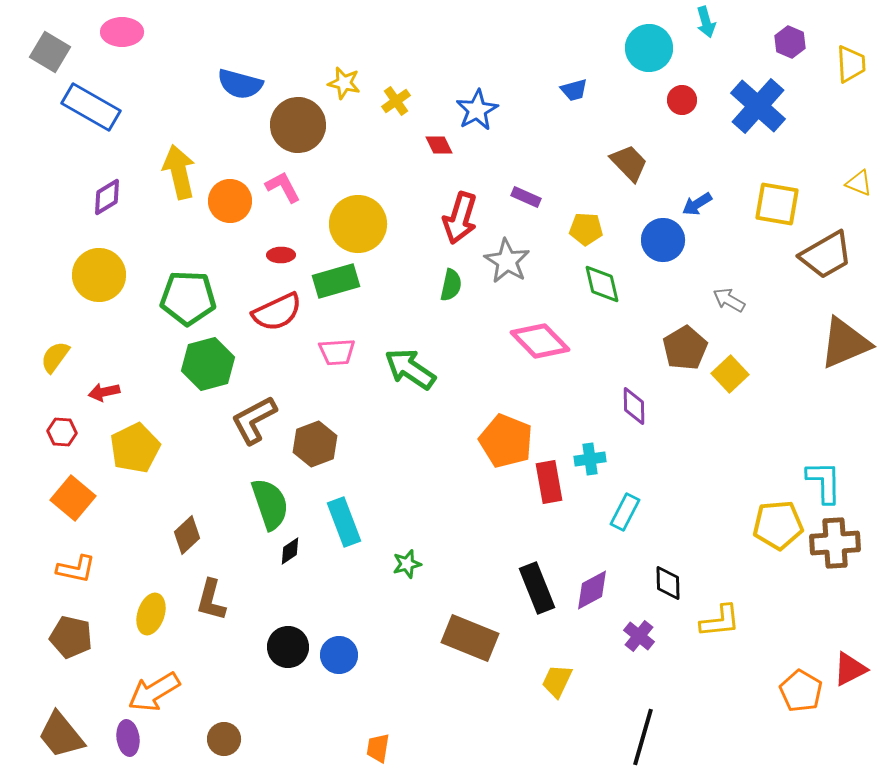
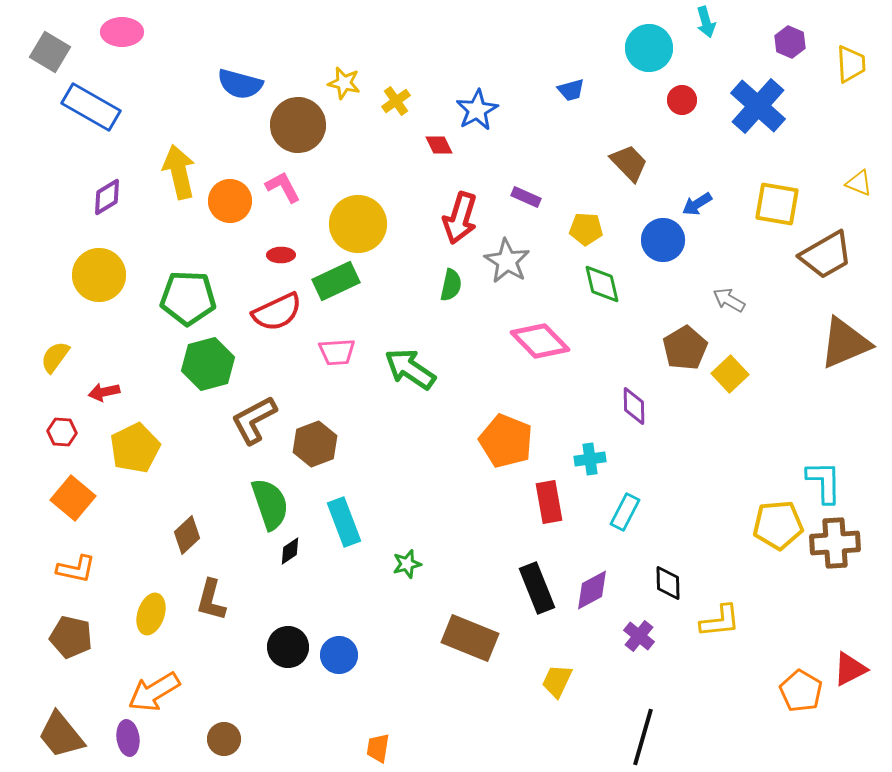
blue trapezoid at (574, 90): moved 3 px left
green rectangle at (336, 281): rotated 9 degrees counterclockwise
red rectangle at (549, 482): moved 20 px down
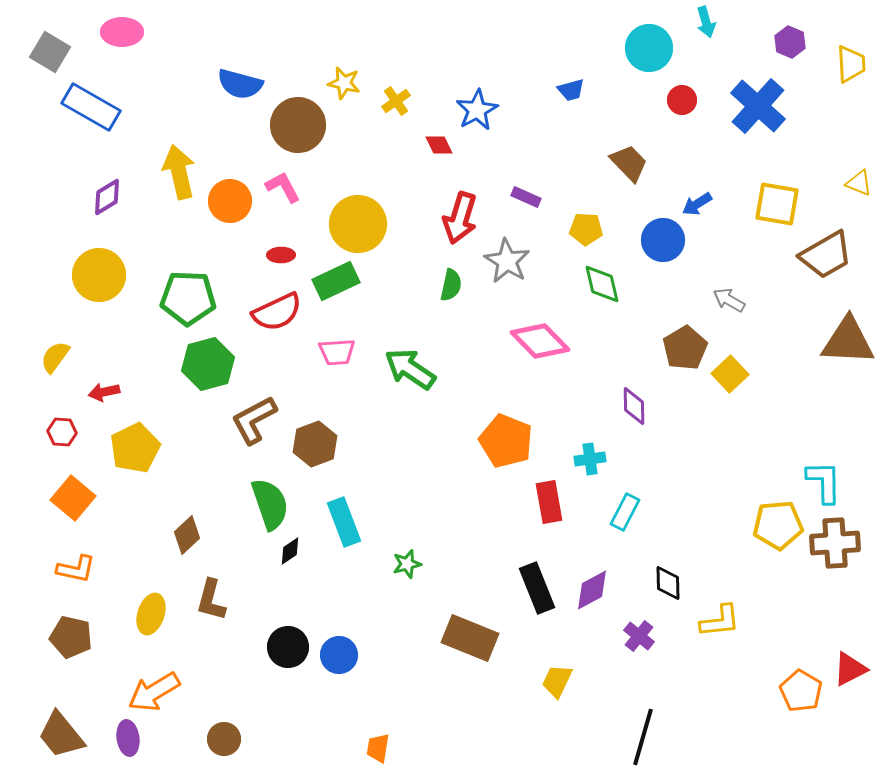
brown triangle at (845, 343): moved 3 px right, 2 px up; rotated 26 degrees clockwise
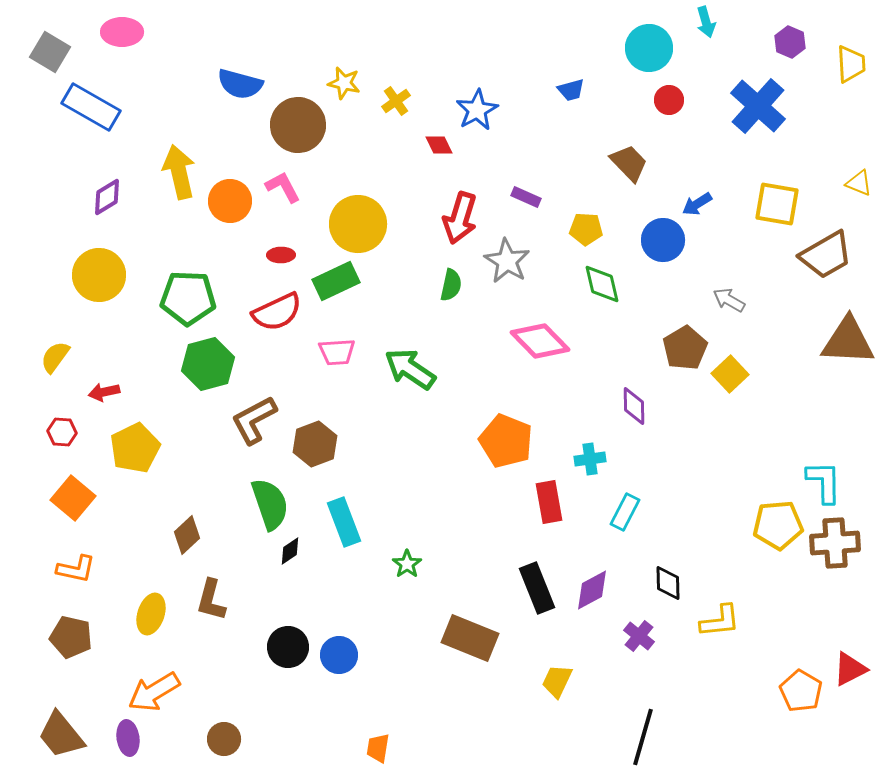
red circle at (682, 100): moved 13 px left
green star at (407, 564): rotated 20 degrees counterclockwise
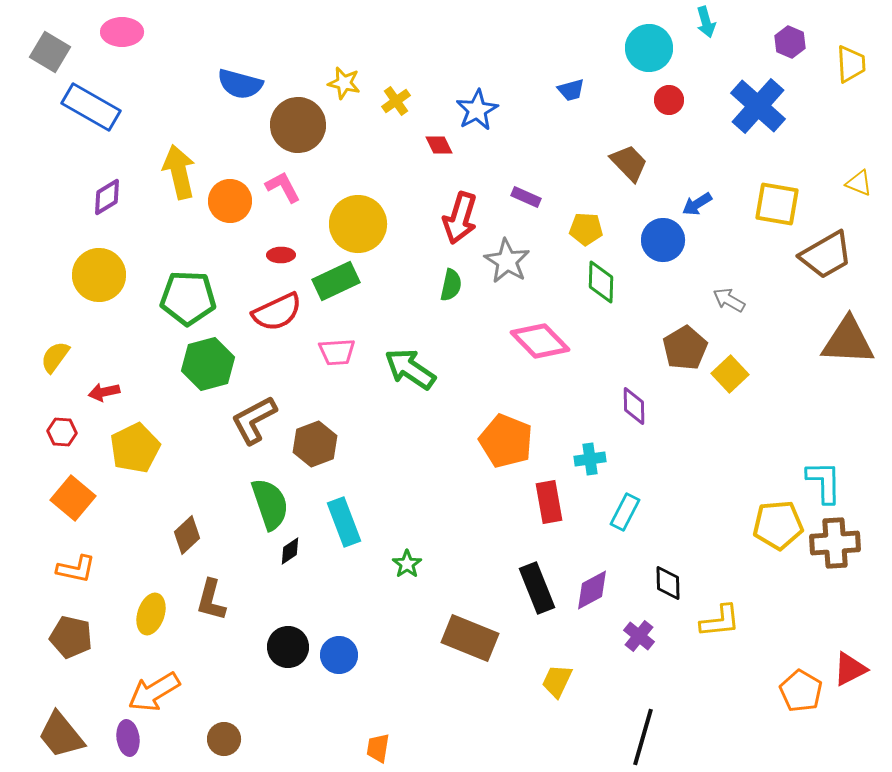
green diamond at (602, 284): moved 1 px left, 2 px up; rotated 15 degrees clockwise
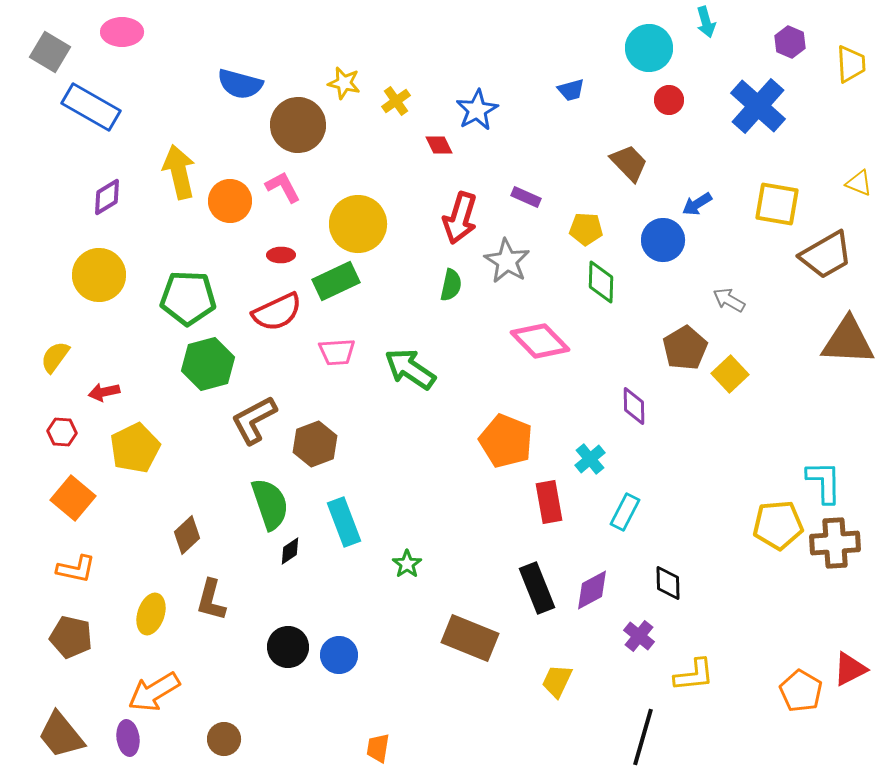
cyan cross at (590, 459): rotated 32 degrees counterclockwise
yellow L-shape at (720, 621): moved 26 px left, 54 px down
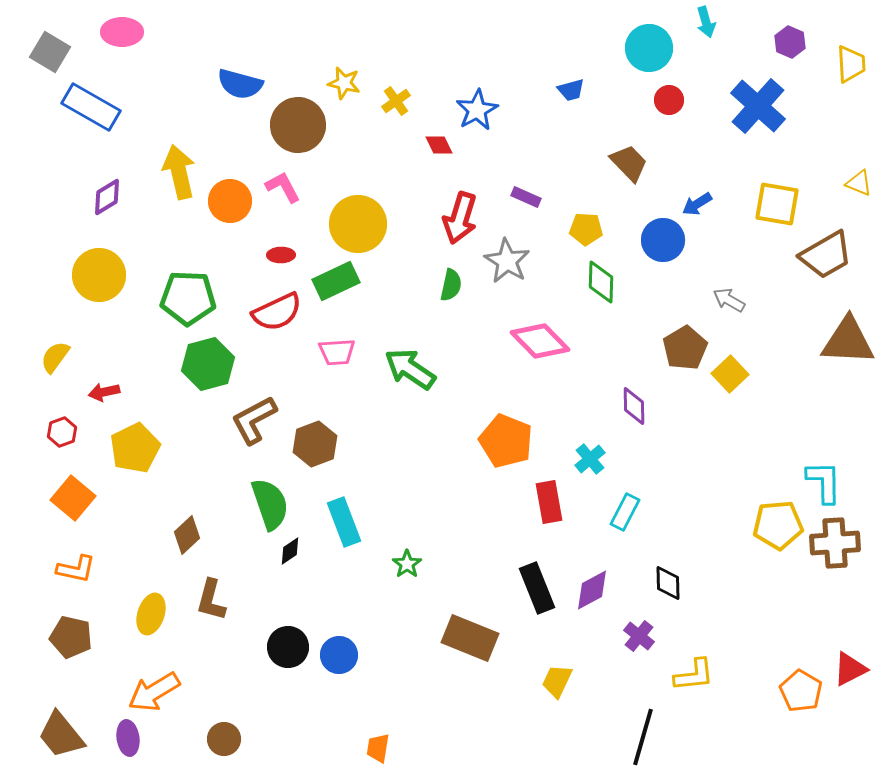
red hexagon at (62, 432): rotated 24 degrees counterclockwise
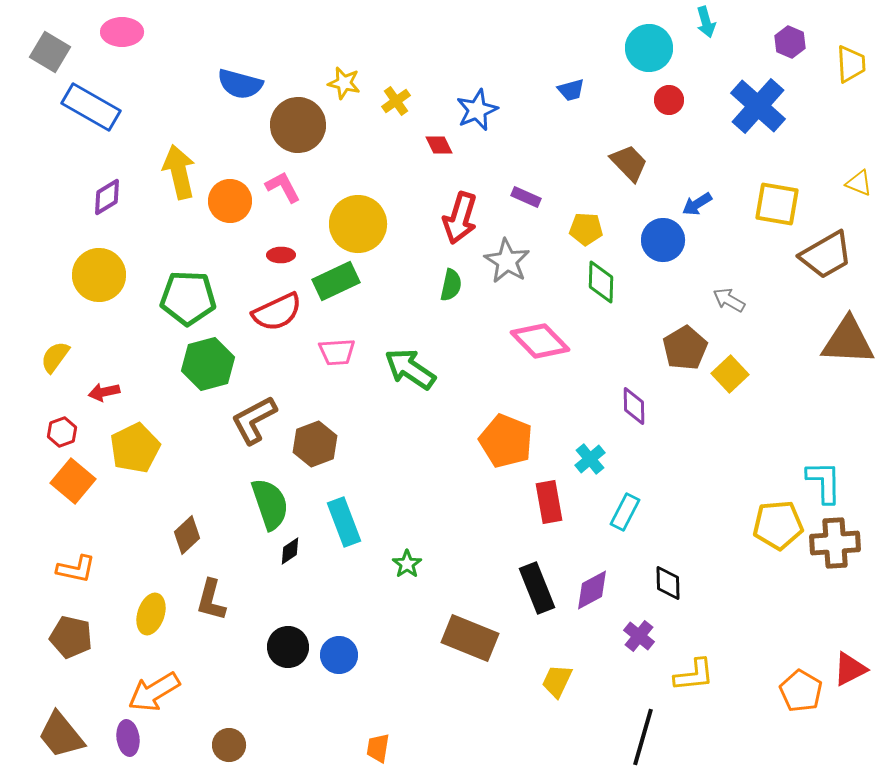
blue star at (477, 110): rotated 6 degrees clockwise
orange square at (73, 498): moved 17 px up
brown circle at (224, 739): moved 5 px right, 6 px down
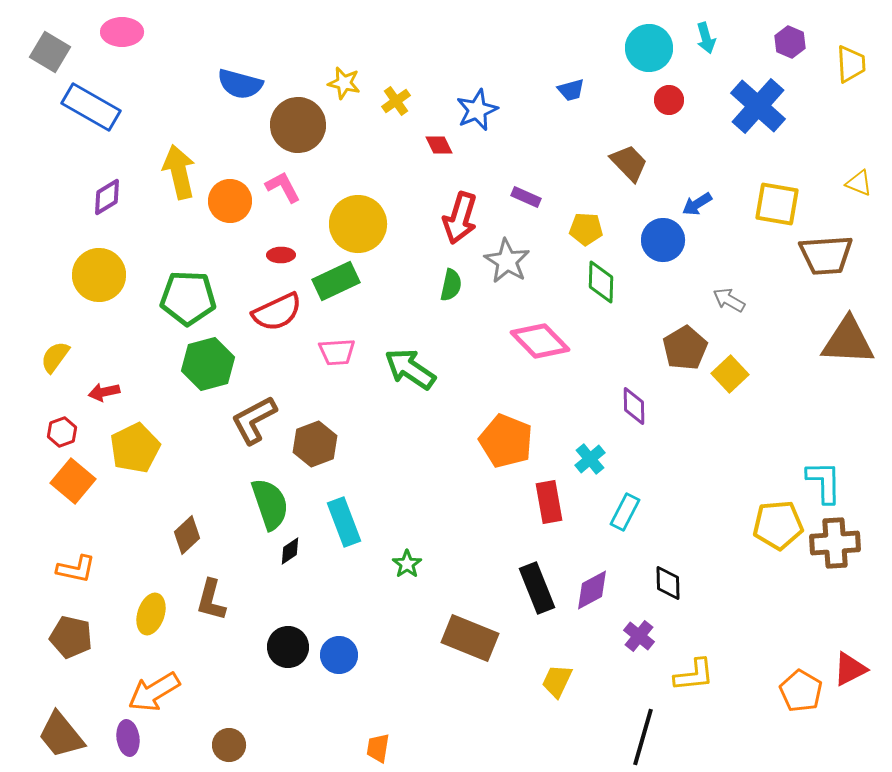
cyan arrow at (706, 22): moved 16 px down
brown trapezoid at (826, 255): rotated 26 degrees clockwise
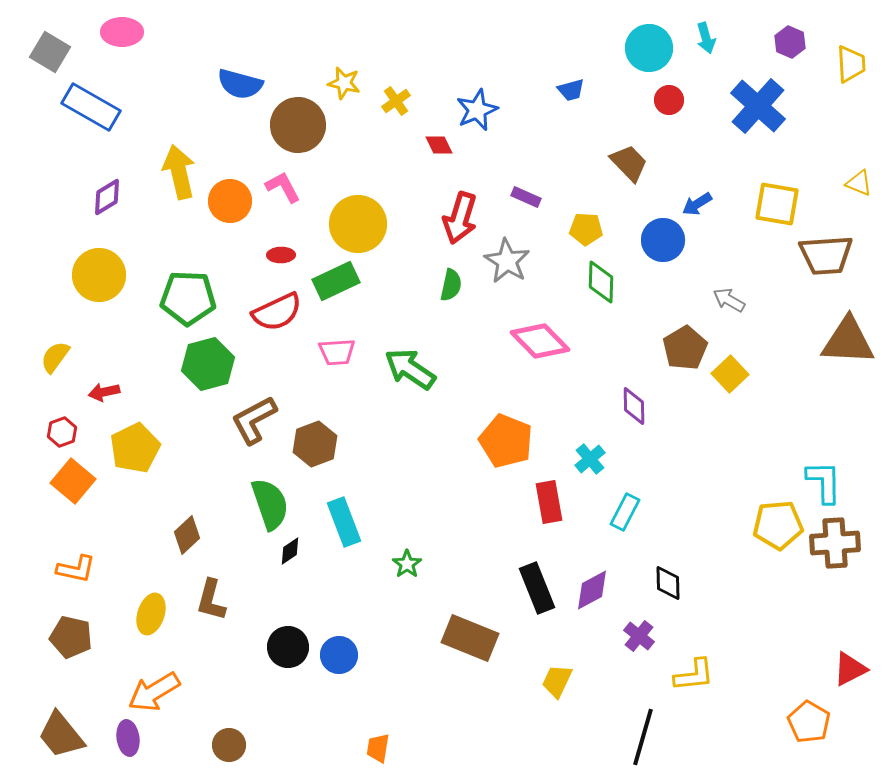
orange pentagon at (801, 691): moved 8 px right, 31 px down
